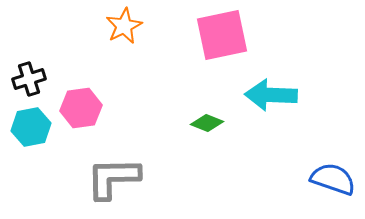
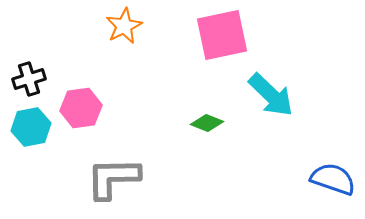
cyan arrow: rotated 138 degrees counterclockwise
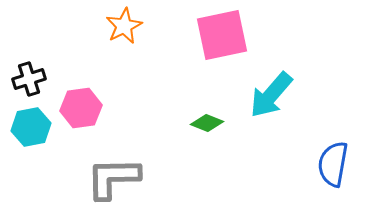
cyan arrow: rotated 87 degrees clockwise
blue semicircle: moved 15 px up; rotated 99 degrees counterclockwise
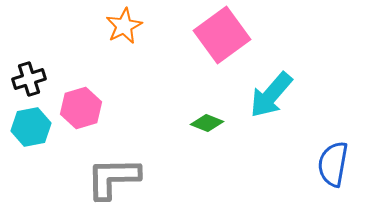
pink square: rotated 24 degrees counterclockwise
pink hexagon: rotated 9 degrees counterclockwise
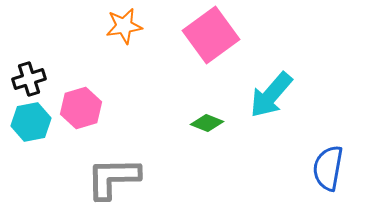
orange star: rotated 18 degrees clockwise
pink square: moved 11 px left
cyan hexagon: moved 5 px up
blue semicircle: moved 5 px left, 4 px down
